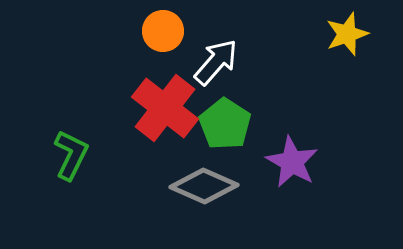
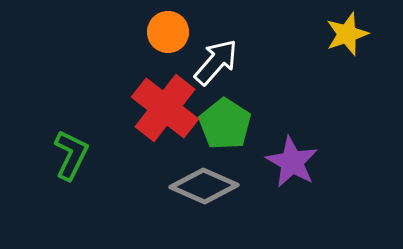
orange circle: moved 5 px right, 1 px down
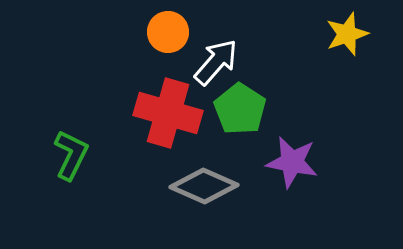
red cross: moved 3 px right, 5 px down; rotated 22 degrees counterclockwise
green pentagon: moved 15 px right, 15 px up
purple star: rotated 18 degrees counterclockwise
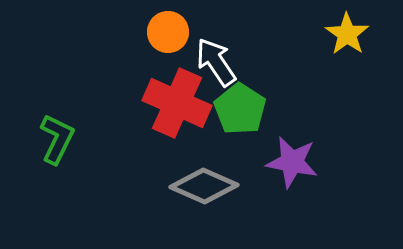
yellow star: rotated 18 degrees counterclockwise
white arrow: rotated 75 degrees counterclockwise
red cross: moved 9 px right, 10 px up; rotated 8 degrees clockwise
green L-shape: moved 14 px left, 16 px up
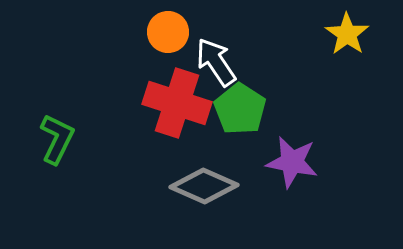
red cross: rotated 6 degrees counterclockwise
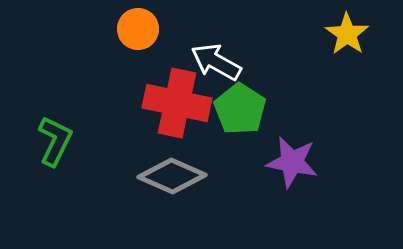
orange circle: moved 30 px left, 3 px up
white arrow: rotated 27 degrees counterclockwise
red cross: rotated 6 degrees counterclockwise
green L-shape: moved 2 px left, 2 px down
gray diamond: moved 32 px left, 10 px up
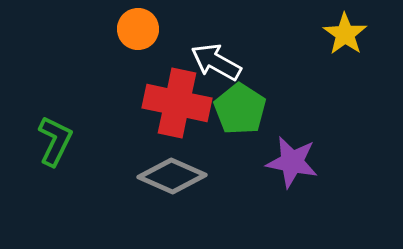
yellow star: moved 2 px left
